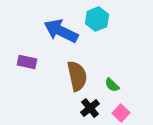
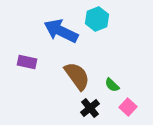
brown semicircle: rotated 24 degrees counterclockwise
pink square: moved 7 px right, 6 px up
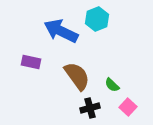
purple rectangle: moved 4 px right
black cross: rotated 24 degrees clockwise
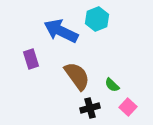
purple rectangle: moved 3 px up; rotated 60 degrees clockwise
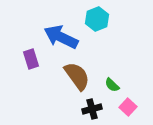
blue arrow: moved 6 px down
black cross: moved 2 px right, 1 px down
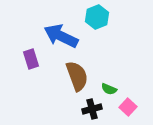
cyan hexagon: moved 2 px up
blue arrow: moved 1 px up
brown semicircle: rotated 16 degrees clockwise
green semicircle: moved 3 px left, 4 px down; rotated 21 degrees counterclockwise
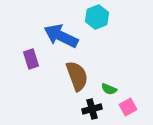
pink square: rotated 18 degrees clockwise
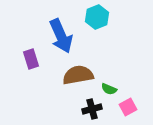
blue arrow: rotated 140 degrees counterclockwise
brown semicircle: moved 1 px right, 1 px up; rotated 80 degrees counterclockwise
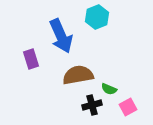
black cross: moved 4 px up
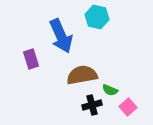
cyan hexagon: rotated 25 degrees counterclockwise
brown semicircle: moved 4 px right
green semicircle: moved 1 px right, 1 px down
pink square: rotated 12 degrees counterclockwise
